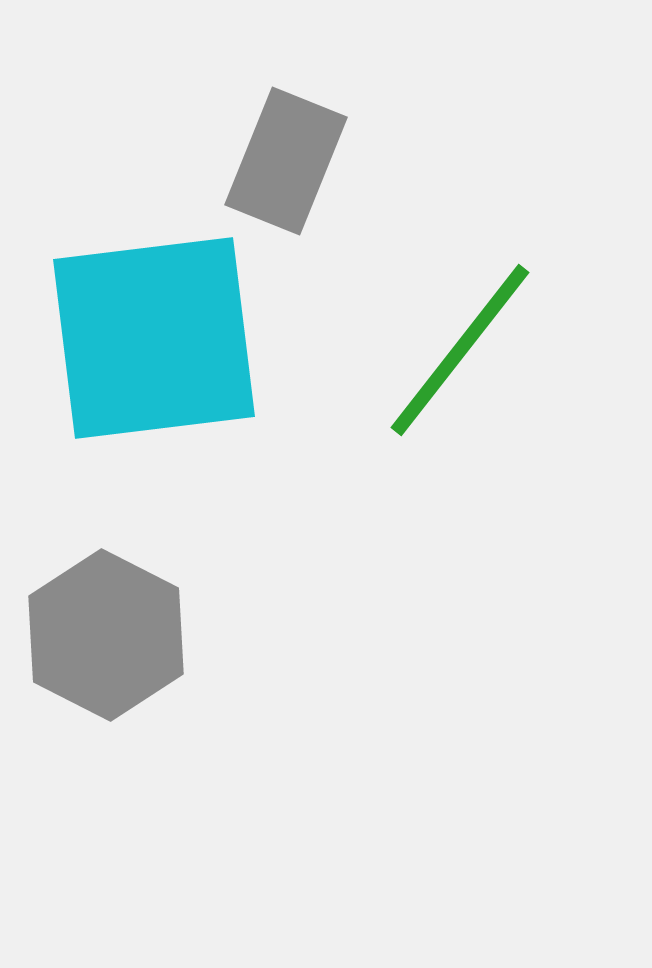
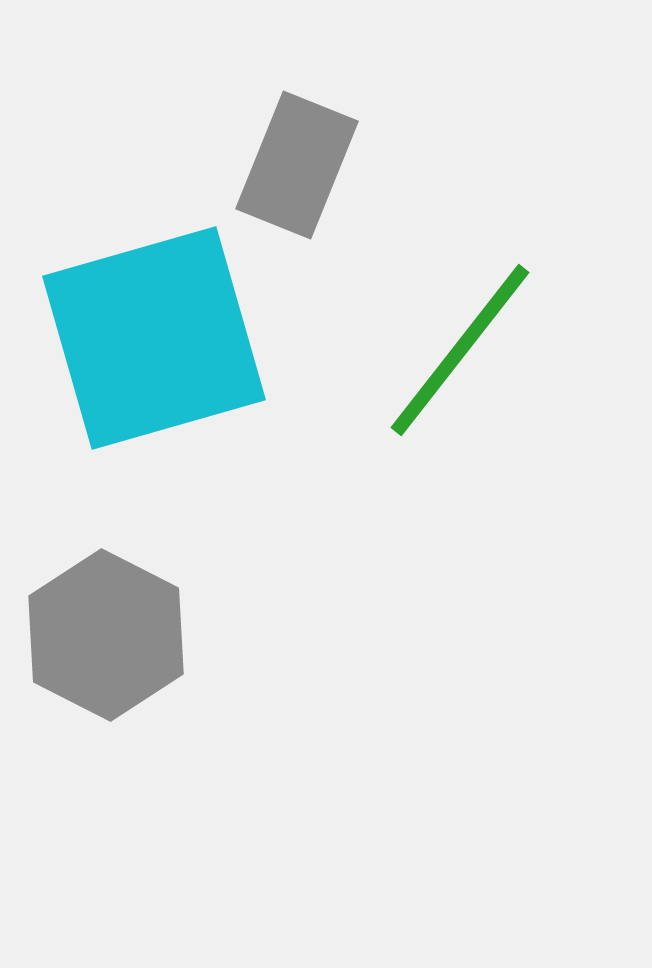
gray rectangle: moved 11 px right, 4 px down
cyan square: rotated 9 degrees counterclockwise
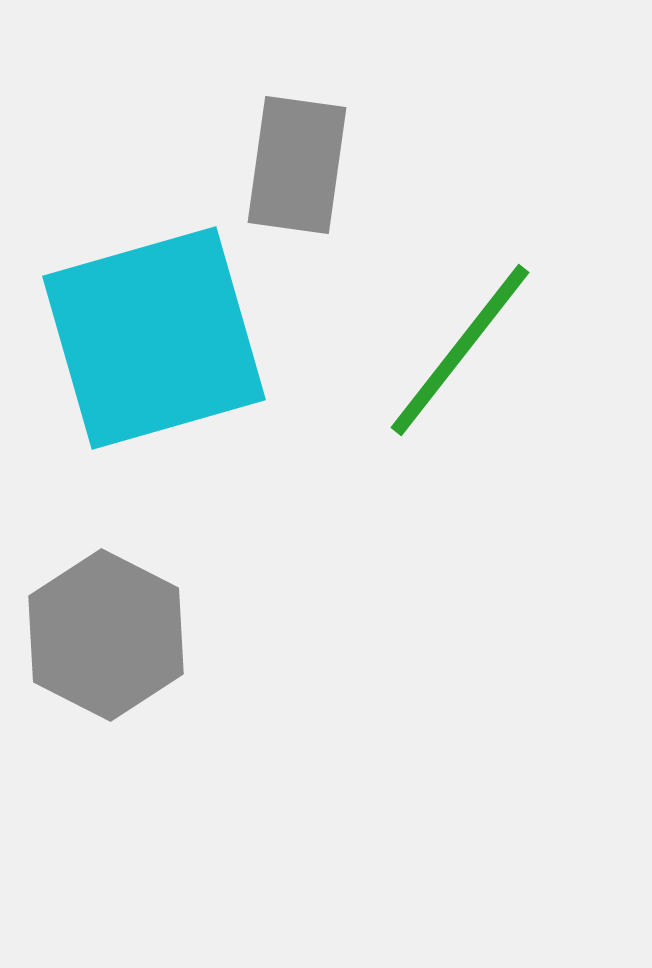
gray rectangle: rotated 14 degrees counterclockwise
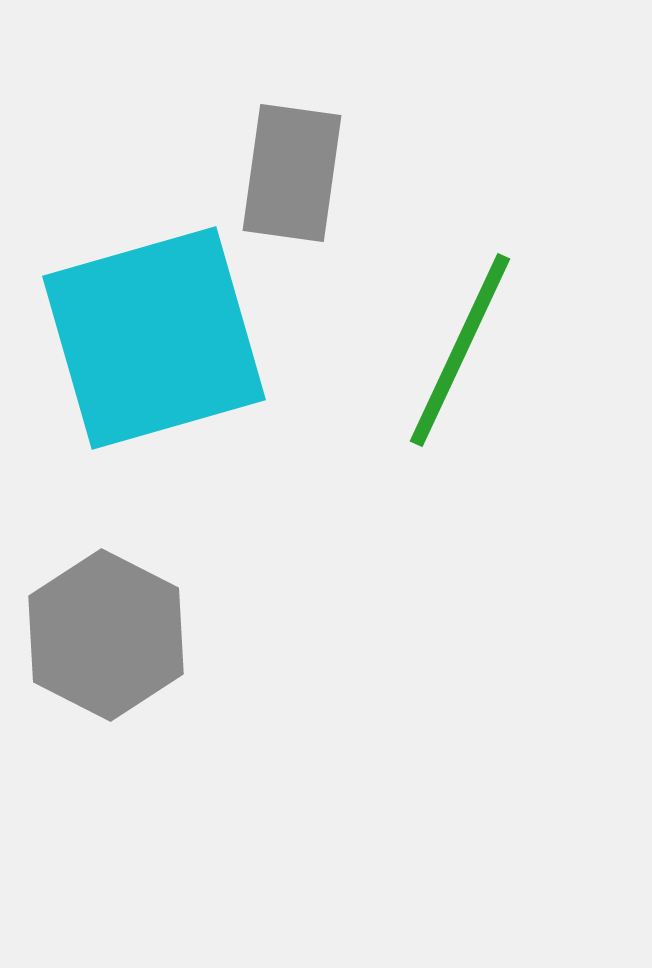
gray rectangle: moved 5 px left, 8 px down
green line: rotated 13 degrees counterclockwise
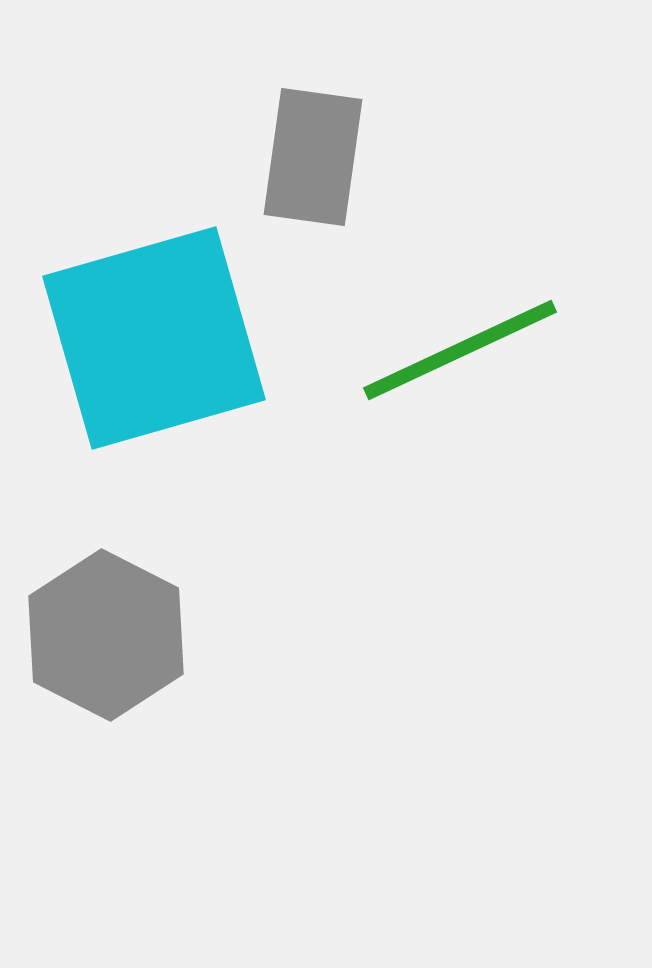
gray rectangle: moved 21 px right, 16 px up
green line: rotated 40 degrees clockwise
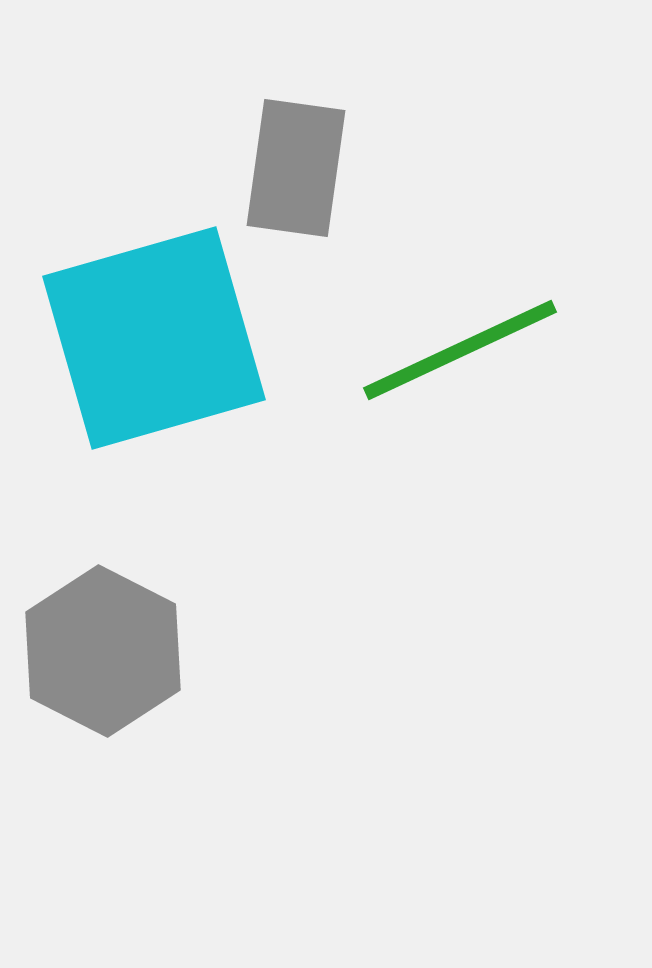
gray rectangle: moved 17 px left, 11 px down
gray hexagon: moved 3 px left, 16 px down
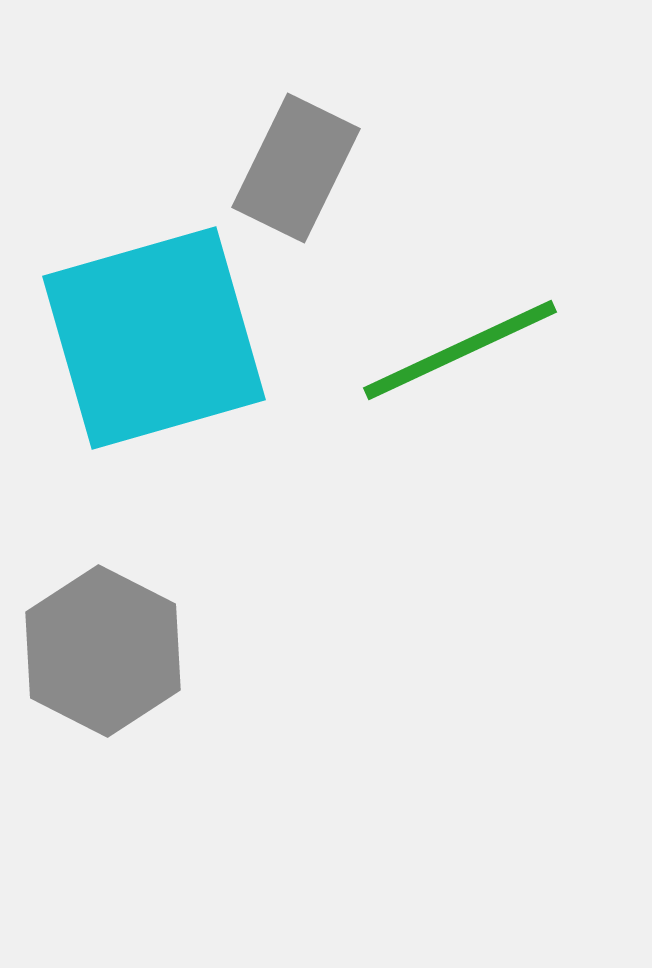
gray rectangle: rotated 18 degrees clockwise
